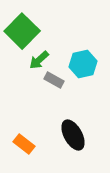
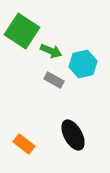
green square: rotated 12 degrees counterclockwise
green arrow: moved 12 px right, 9 px up; rotated 115 degrees counterclockwise
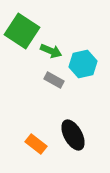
orange rectangle: moved 12 px right
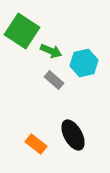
cyan hexagon: moved 1 px right, 1 px up
gray rectangle: rotated 12 degrees clockwise
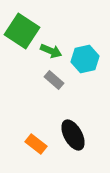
cyan hexagon: moved 1 px right, 4 px up
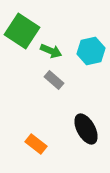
cyan hexagon: moved 6 px right, 8 px up
black ellipse: moved 13 px right, 6 px up
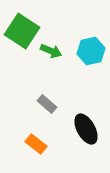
gray rectangle: moved 7 px left, 24 px down
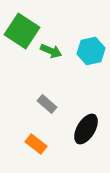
black ellipse: rotated 60 degrees clockwise
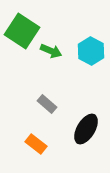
cyan hexagon: rotated 20 degrees counterclockwise
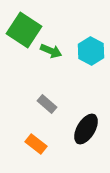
green square: moved 2 px right, 1 px up
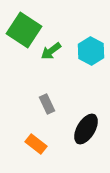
green arrow: rotated 120 degrees clockwise
gray rectangle: rotated 24 degrees clockwise
